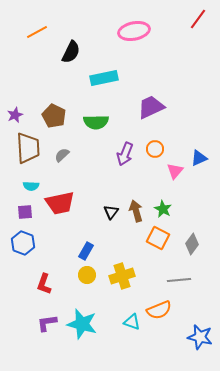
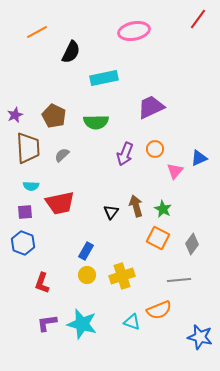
brown arrow: moved 5 px up
red L-shape: moved 2 px left, 1 px up
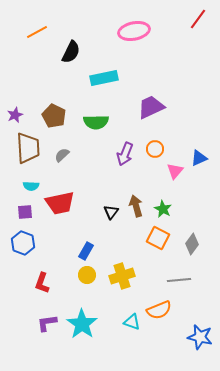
cyan star: rotated 20 degrees clockwise
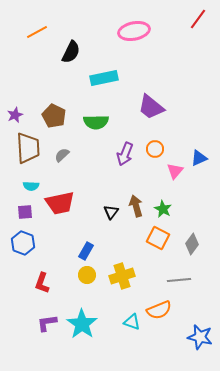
purple trapezoid: rotated 116 degrees counterclockwise
